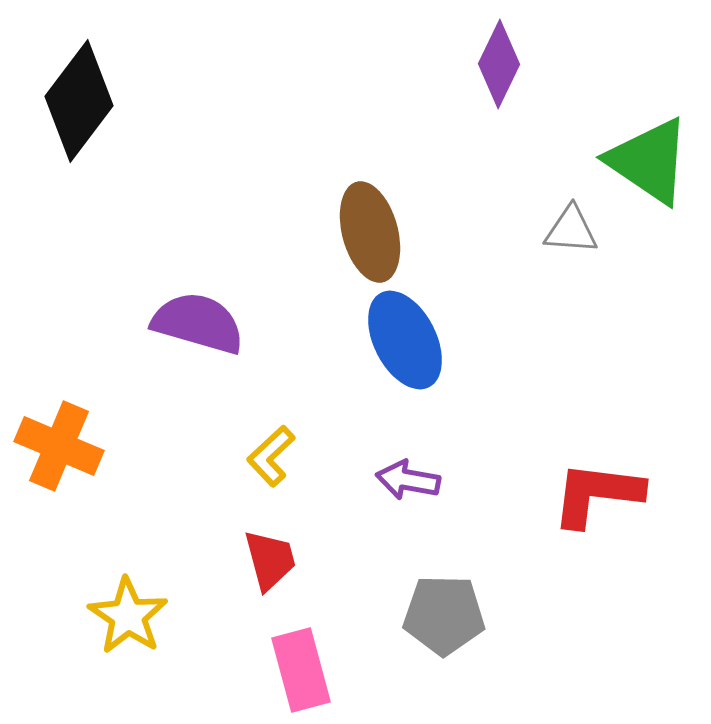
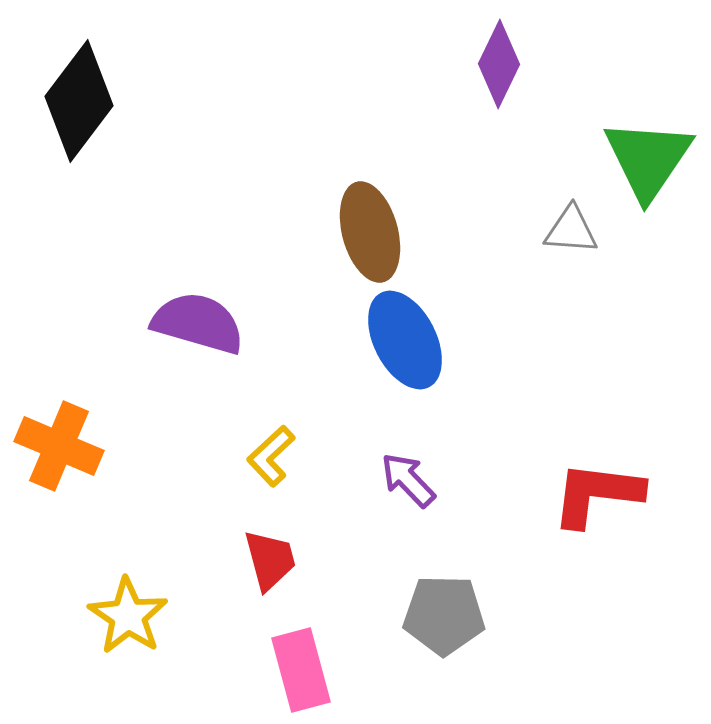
green triangle: moved 1 px left, 2 px up; rotated 30 degrees clockwise
purple arrow: rotated 36 degrees clockwise
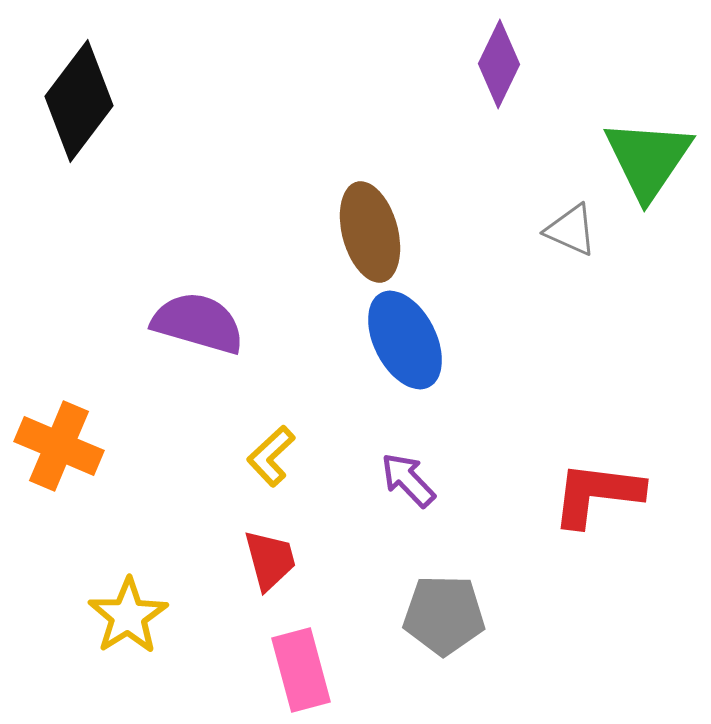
gray triangle: rotated 20 degrees clockwise
yellow star: rotated 6 degrees clockwise
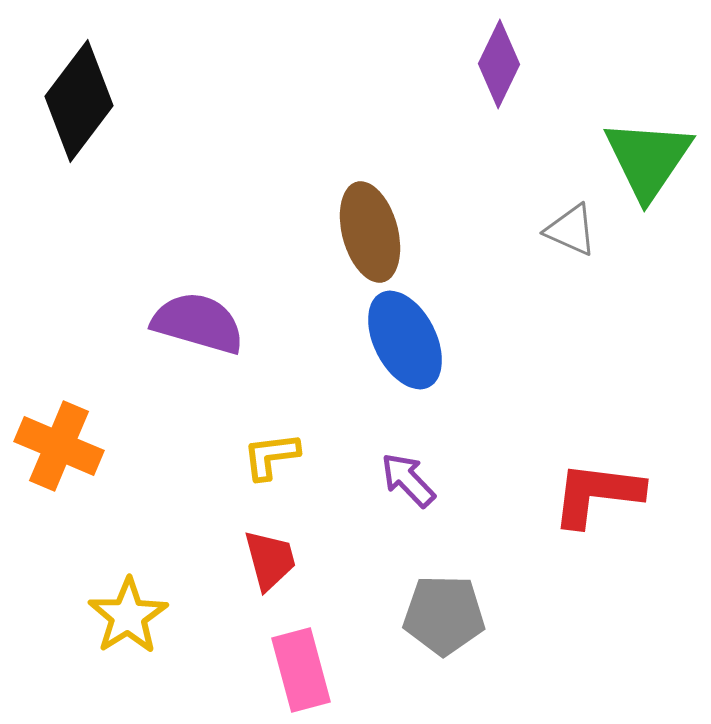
yellow L-shape: rotated 36 degrees clockwise
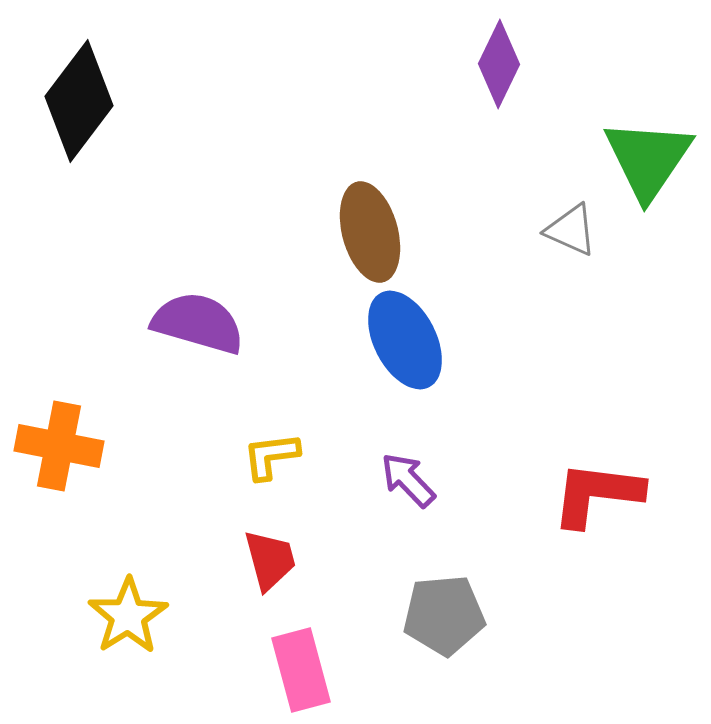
orange cross: rotated 12 degrees counterclockwise
gray pentagon: rotated 6 degrees counterclockwise
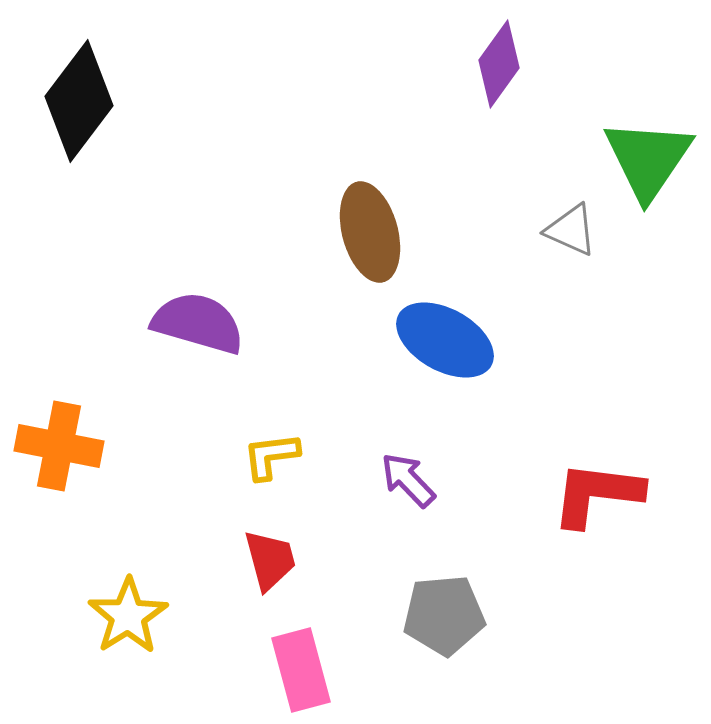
purple diamond: rotated 10 degrees clockwise
blue ellipse: moved 40 px right; rotated 34 degrees counterclockwise
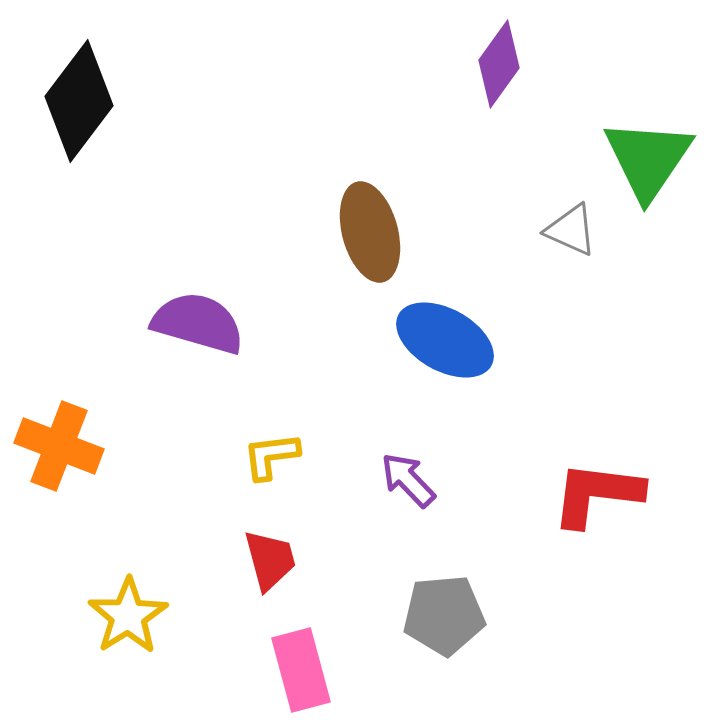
orange cross: rotated 10 degrees clockwise
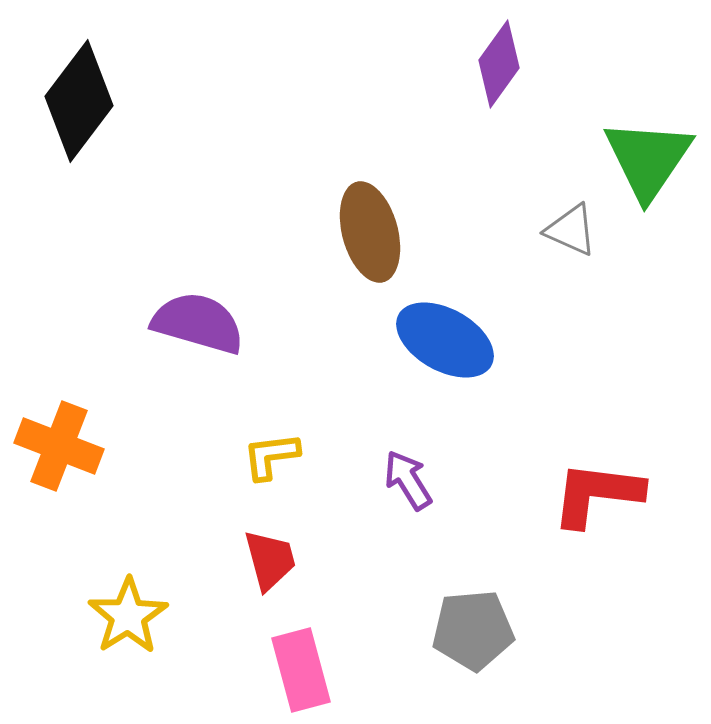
purple arrow: rotated 12 degrees clockwise
gray pentagon: moved 29 px right, 15 px down
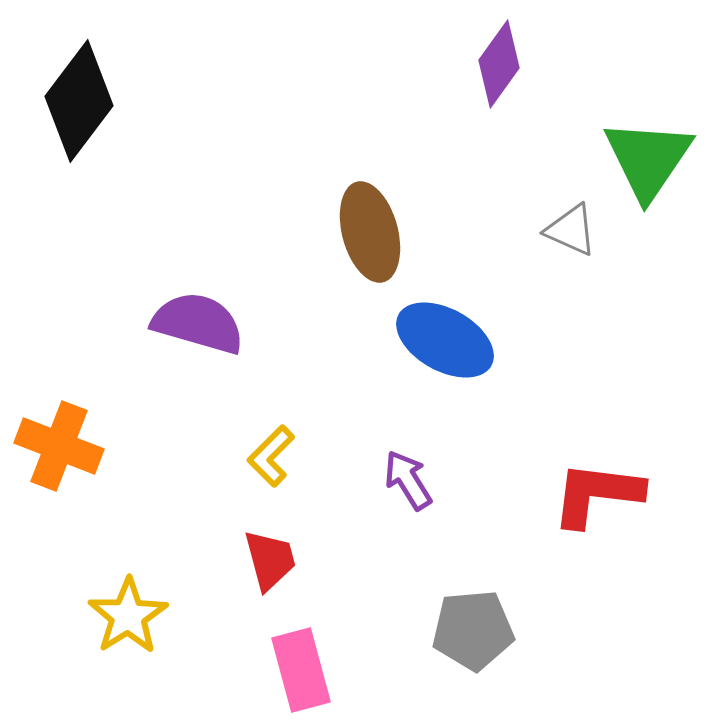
yellow L-shape: rotated 38 degrees counterclockwise
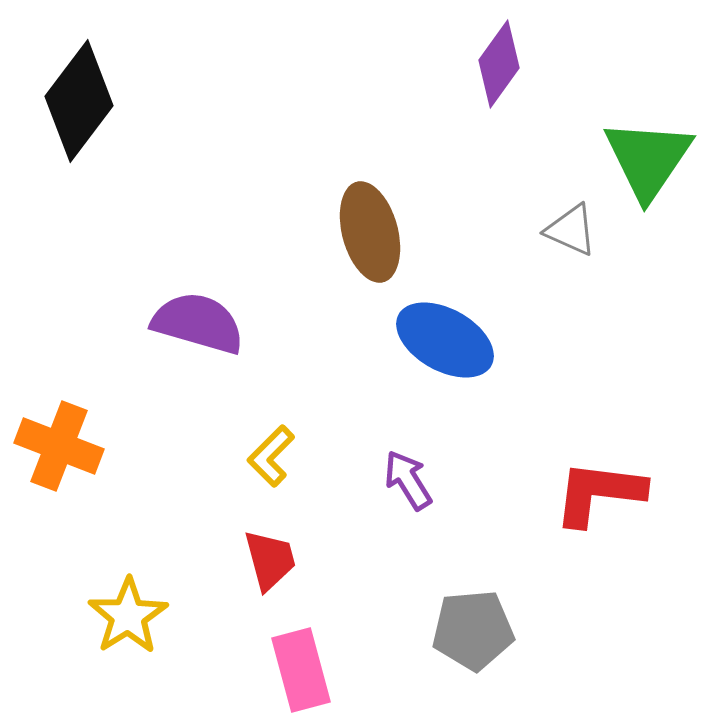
red L-shape: moved 2 px right, 1 px up
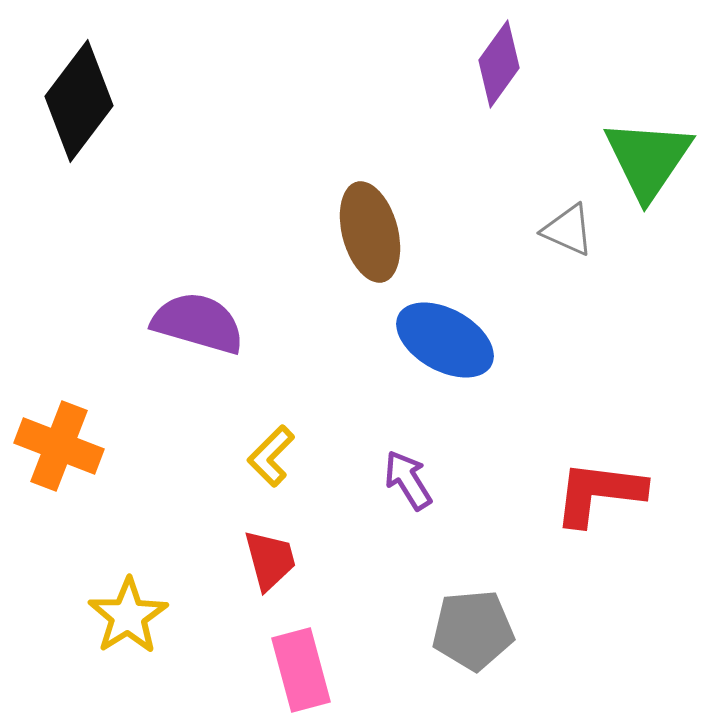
gray triangle: moved 3 px left
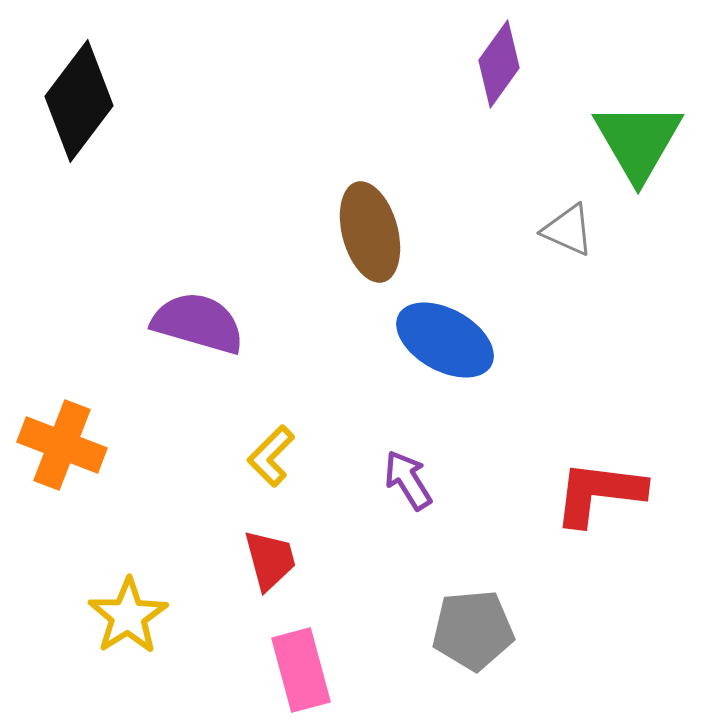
green triangle: moved 10 px left, 18 px up; rotated 4 degrees counterclockwise
orange cross: moved 3 px right, 1 px up
